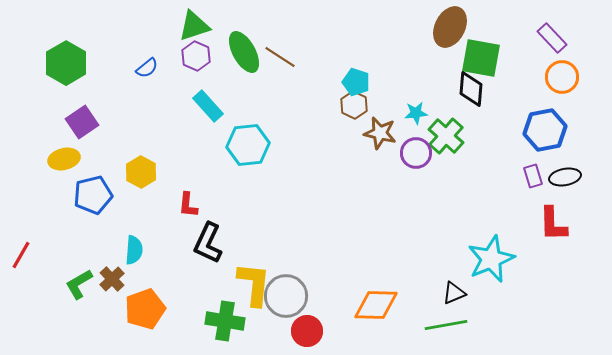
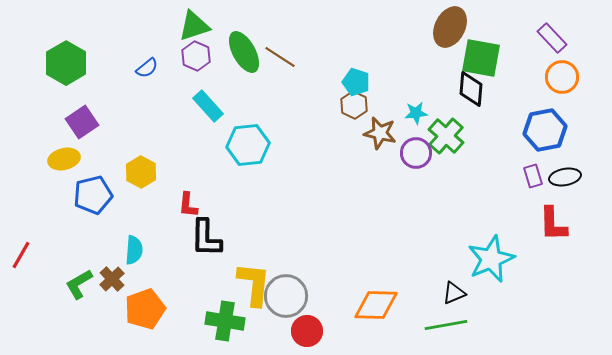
black L-shape at (208, 243): moved 2 px left, 5 px up; rotated 24 degrees counterclockwise
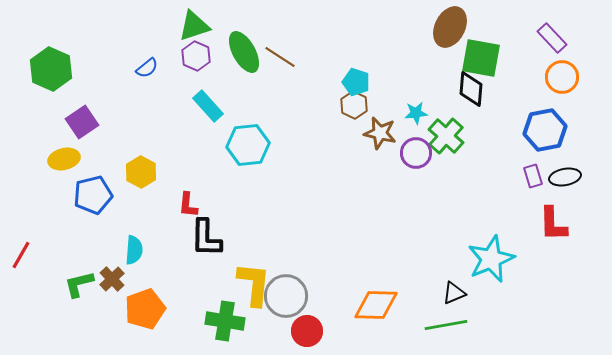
green hexagon at (66, 63): moved 15 px left, 6 px down; rotated 6 degrees counterclockwise
green L-shape at (79, 284): rotated 16 degrees clockwise
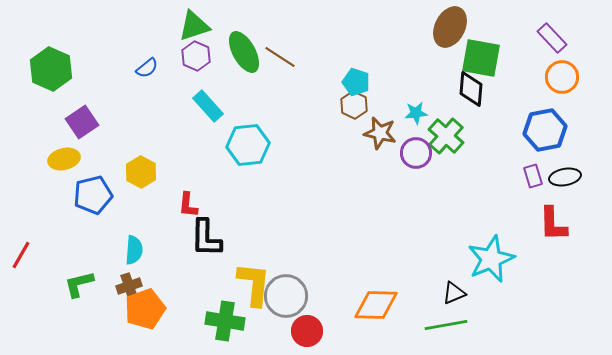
brown cross at (112, 279): moved 17 px right, 7 px down; rotated 25 degrees clockwise
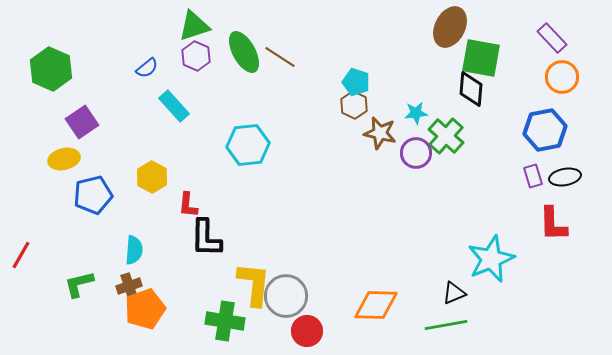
cyan rectangle at (208, 106): moved 34 px left
yellow hexagon at (141, 172): moved 11 px right, 5 px down
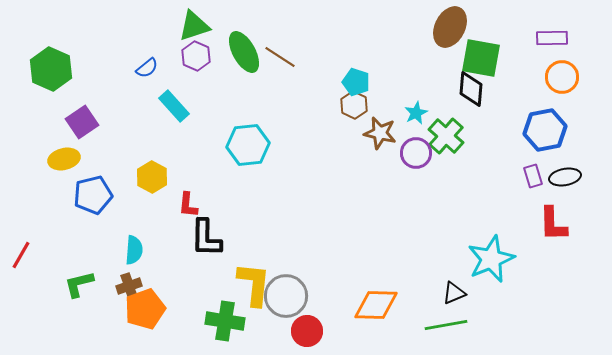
purple rectangle at (552, 38): rotated 48 degrees counterclockwise
cyan star at (416, 113): rotated 20 degrees counterclockwise
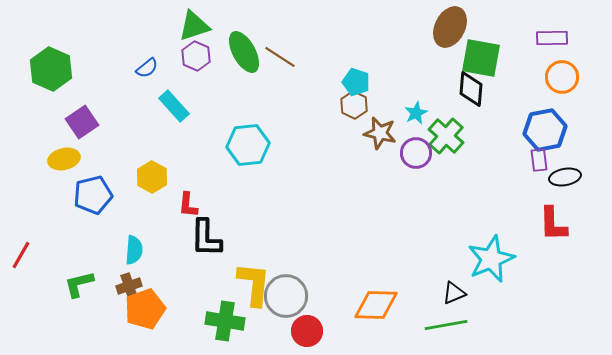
purple rectangle at (533, 176): moved 6 px right, 16 px up; rotated 10 degrees clockwise
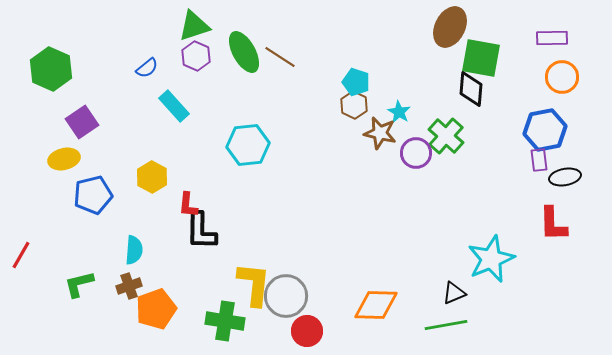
cyan star at (416, 113): moved 17 px left, 1 px up; rotated 15 degrees counterclockwise
black L-shape at (206, 238): moved 5 px left, 7 px up
orange pentagon at (145, 309): moved 11 px right
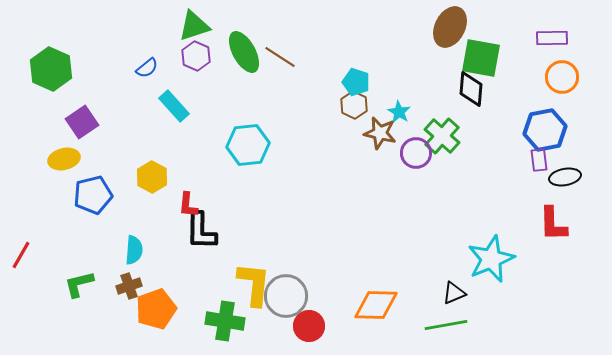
green cross at (446, 136): moved 4 px left
red circle at (307, 331): moved 2 px right, 5 px up
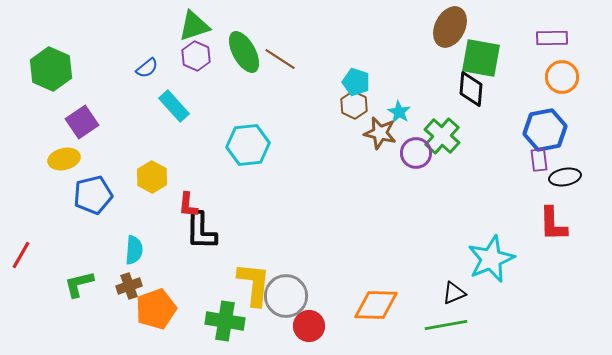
brown line at (280, 57): moved 2 px down
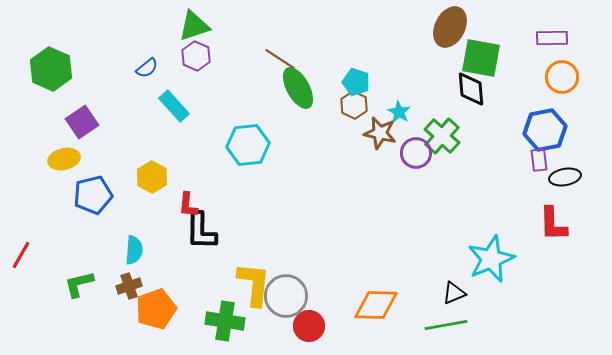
green ellipse at (244, 52): moved 54 px right, 36 px down
black diamond at (471, 89): rotated 9 degrees counterclockwise
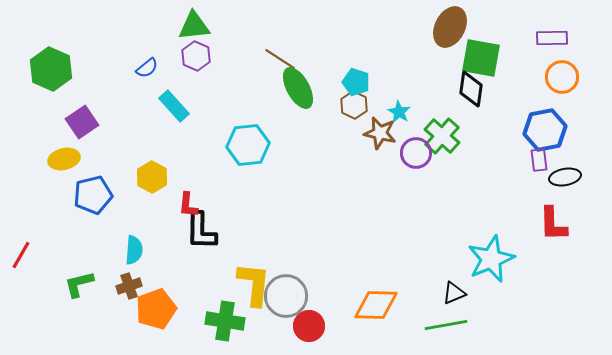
green triangle at (194, 26): rotated 12 degrees clockwise
black diamond at (471, 89): rotated 12 degrees clockwise
